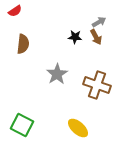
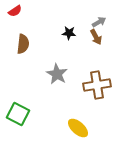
black star: moved 6 px left, 4 px up
gray star: rotated 10 degrees counterclockwise
brown cross: rotated 28 degrees counterclockwise
green square: moved 4 px left, 11 px up
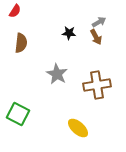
red semicircle: rotated 24 degrees counterclockwise
brown semicircle: moved 2 px left, 1 px up
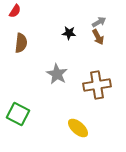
brown arrow: moved 2 px right
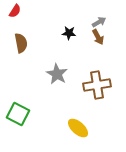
brown semicircle: rotated 18 degrees counterclockwise
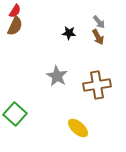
gray arrow: rotated 80 degrees clockwise
brown semicircle: moved 6 px left, 17 px up; rotated 36 degrees clockwise
gray star: moved 2 px down
green square: moved 3 px left; rotated 15 degrees clockwise
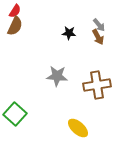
gray arrow: moved 3 px down
gray star: rotated 25 degrees counterclockwise
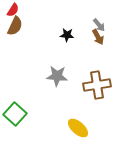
red semicircle: moved 2 px left, 1 px up
black star: moved 2 px left, 2 px down
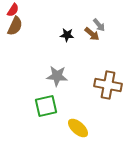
brown arrow: moved 6 px left, 3 px up; rotated 21 degrees counterclockwise
brown cross: moved 11 px right; rotated 20 degrees clockwise
green square: moved 31 px right, 8 px up; rotated 35 degrees clockwise
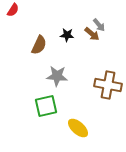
brown semicircle: moved 24 px right, 19 px down
